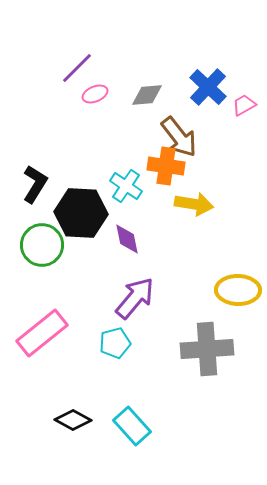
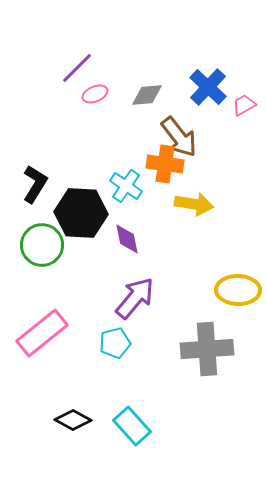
orange cross: moved 1 px left, 2 px up
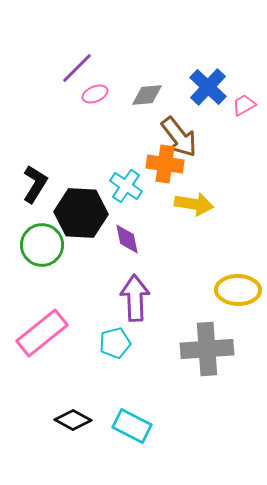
purple arrow: rotated 42 degrees counterclockwise
cyan rectangle: rotated 21 degrees counterclockwise
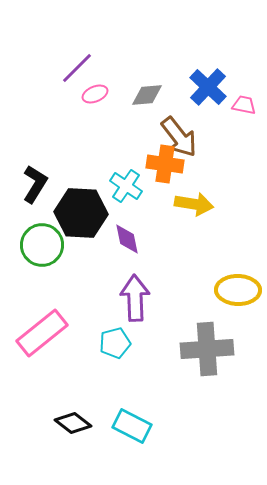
pink trapezoid: rotated 40 degrees clockwise
black diamond: moved 3 px down; rotated 9 degrees clockwise
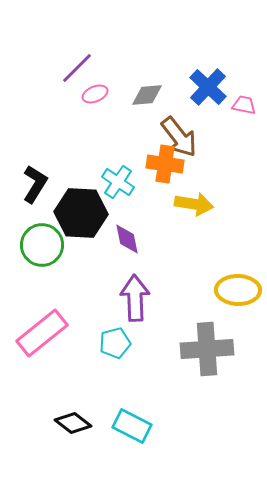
cyan cross: moved 8 px left, 4 px up
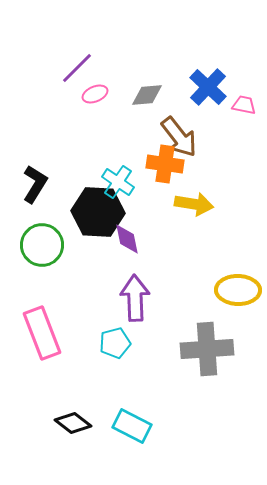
black hexagon: moved 17 px right, 1 px up
pink rectangle: rotated 72 degrees counterclockwise
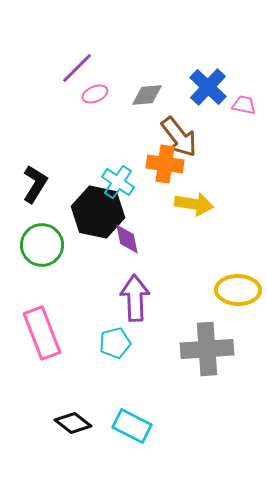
black hexagon: rotated 9 degrees clockwise
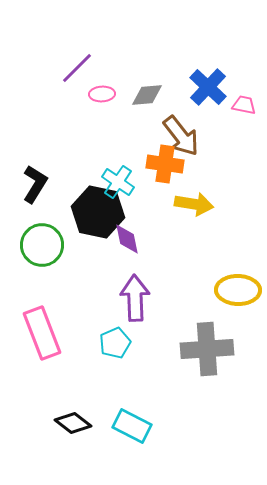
pink ellipse: moved 7 px right; rotated 20 degrees clockwise
brown arrow: moved 2 px right, 1 px up
cyan pentagon: rotated 8 degrees counterclockwise
